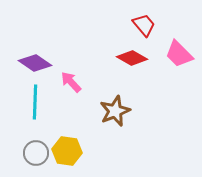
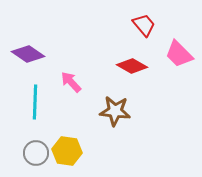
red diamond: moved 8 px down
purple diamond: moved 7 px left, 9 px up
brown star: rotated 28 degrees clockwise
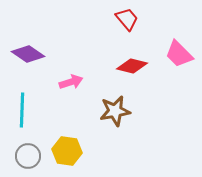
red trapezoid: moved 17 px left, 6 px up
red diamond: rotated 16 degrees counterclockwise
pink arrow: rotated 115 degrees clockwise
cyan line: moved 13 px left, 8 px down
brown star: rotated 16 degrees counterclockwise
gray circle: moved 8 px left, 3 px down
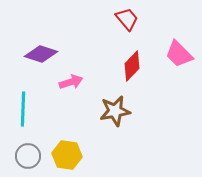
purple diamond: moved 13 px right; rotated 16 degrees counterclockwise
red diamond: rotated 60 degrees counterclockwise
cyan line: moved 1 px right, 1 px up
yellow hexagon: moved 4 px down
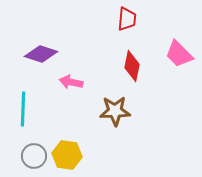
red trapezoid: rotated 45 degrees clockwise
red diamond: rotated 32 degrees counterclockwise
pink arrow: rotated 150 degrees counterclockwise
brown star: rotated 8 degrees clockwise
gray circle: moved 6 px right
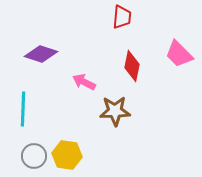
red trapezoid: moved 5 px left, 2 px up
pink arrow: moved 13 px right; rotated 15 degrees clockwise
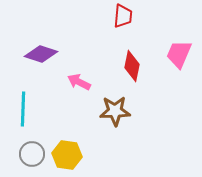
red trapezoid: moved 1 px right, 1 px up
pink trapezoid: rotated 68 degrees clockwise
pink arrow: moved 5 px left
gray circle: moved 2 px left, 2 px up
